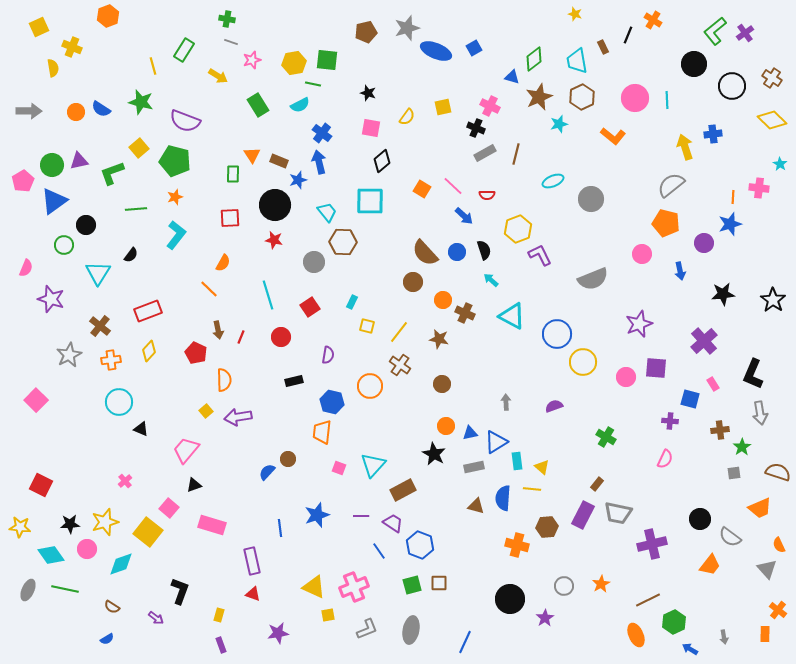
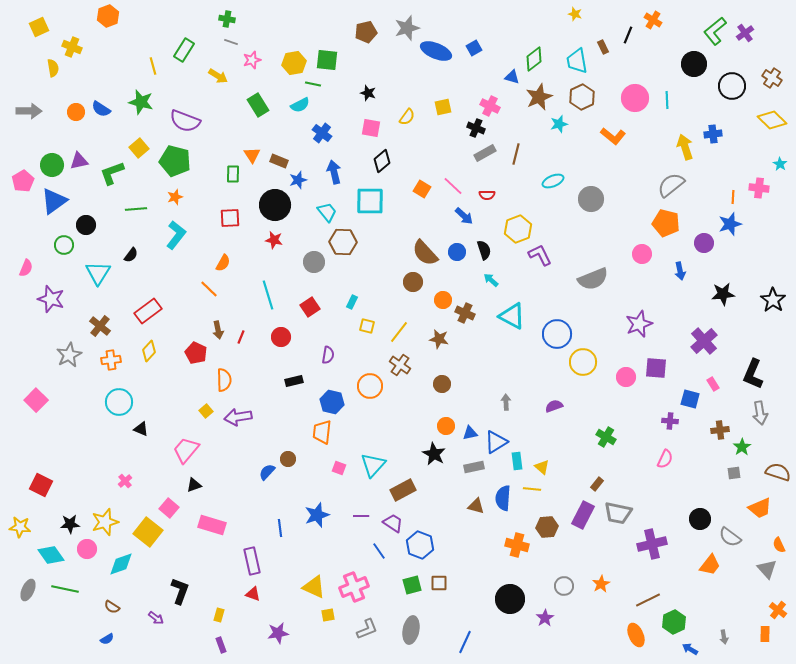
blue arrow at (319, 162): moved 15 px right, 10 px down
red rectangle at (148, 311): rotated 16 degrees counterclockwise
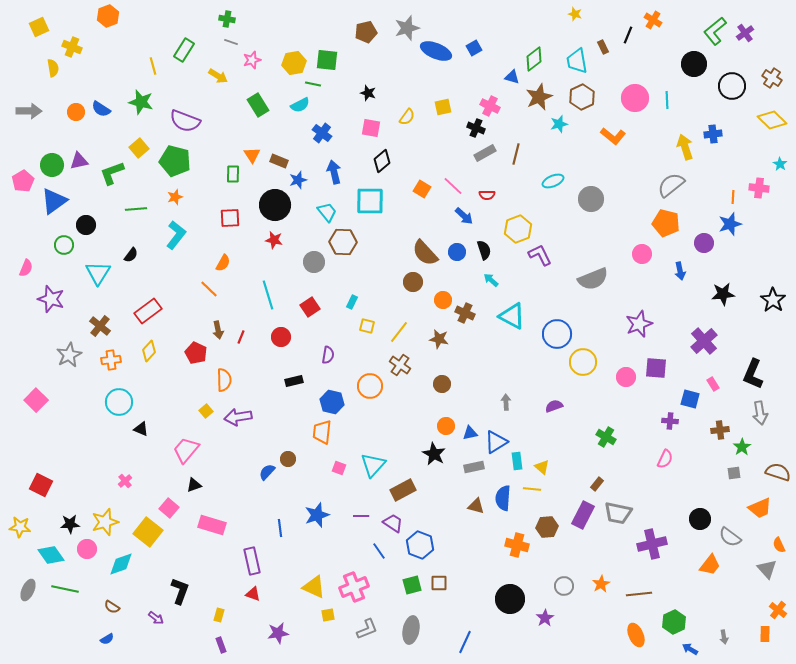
brown line at (648, 600): moved 9 px left, 6 px up; rotated 20 degrees clockwise
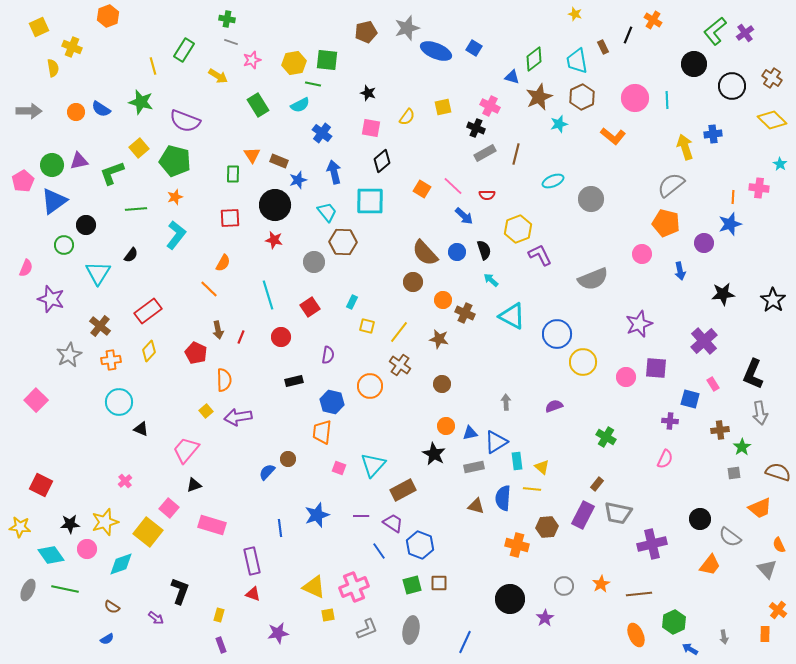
blue square at (474, 48): rotated 28 degrees counterclockwise
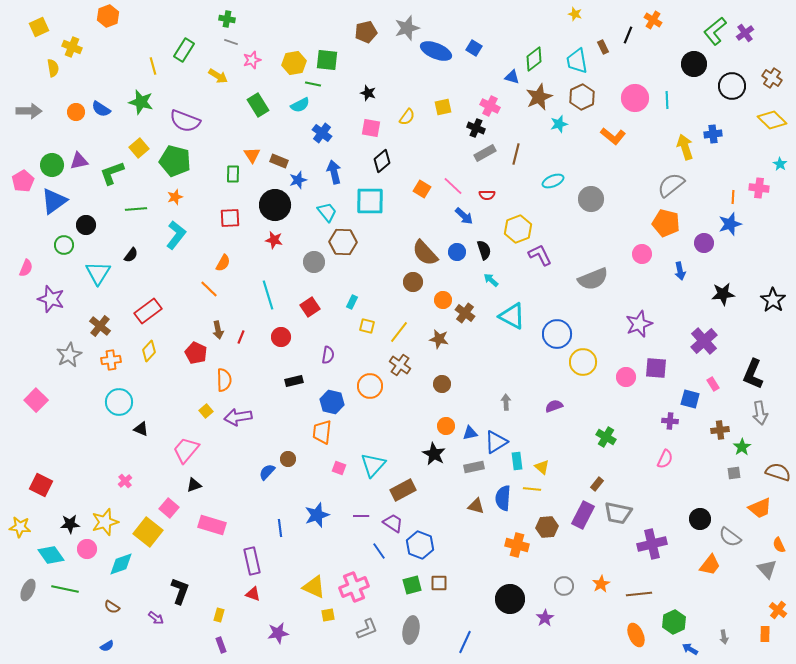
brown cross at (465, 313): rotated 12 degrees clockwise
blue semicircle at (107, 639): moved 7 px down
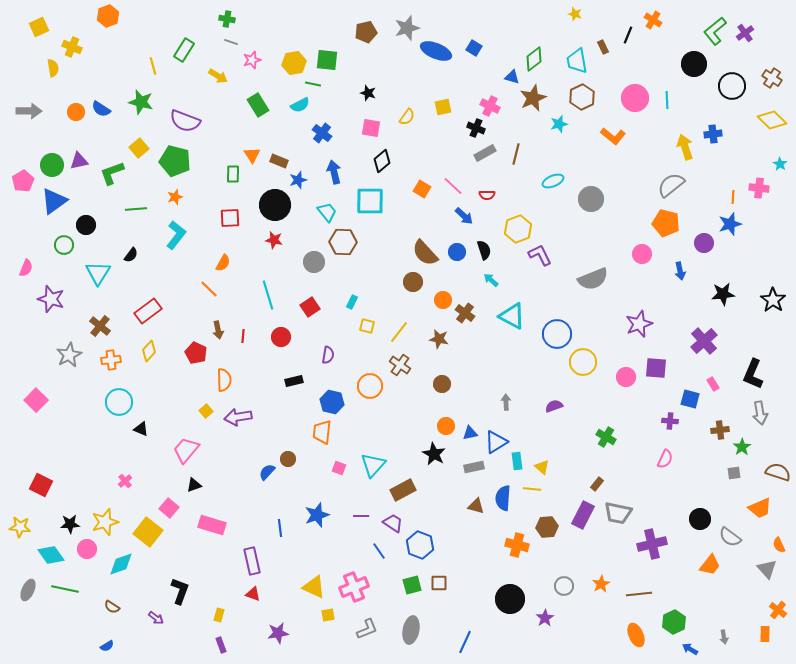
brown star at (539, 97): moved 6 px left, 1 px down
red line at (241, 337): moved 2 px right, 1 px up; rotated 16 degrees counterclockwise
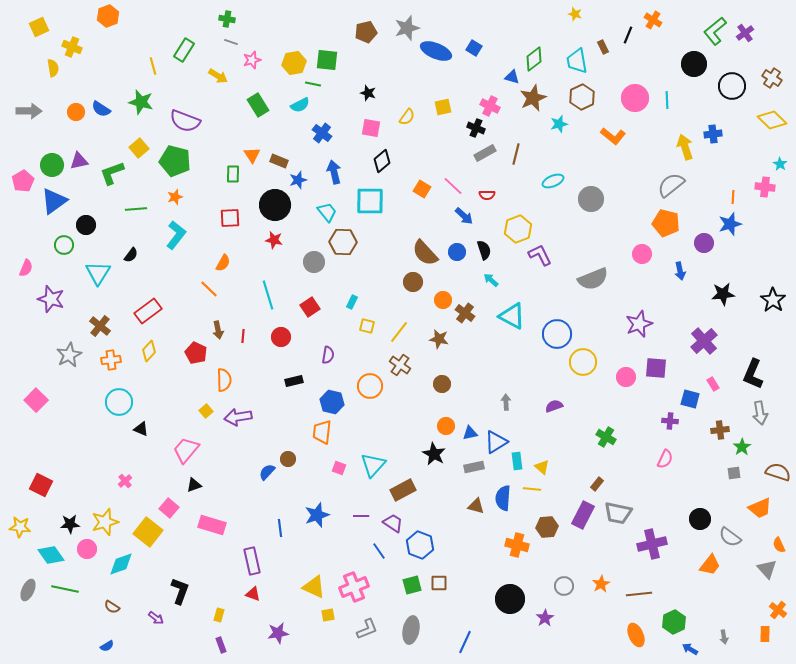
pink cross at (759, 188): moved 6 px right, 1 px up
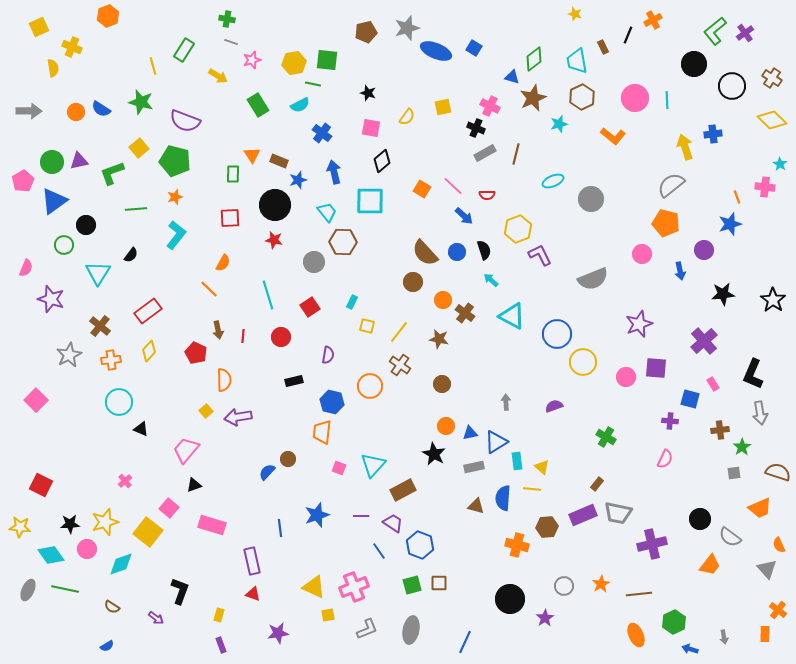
orange cross at (653, 20): rotated 30 degrees clockwise
green circle at (52, 165): moved 3 px up
orange line at (733, 197): moved 4 px right; rotated 24 degrees counterclockwise
purple circle at (704, 243): moved 7 px down
purple rectangle at (583, 515): rotated 40 degrees clockwise
blue arrow at (690, 649): rotated 14 degrees counterclockwise
